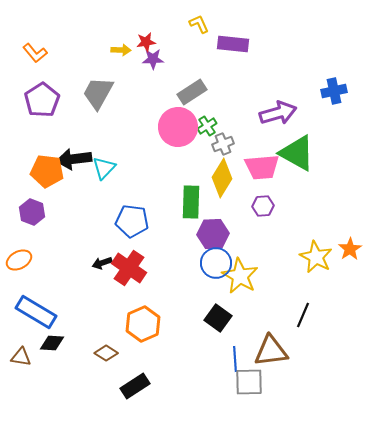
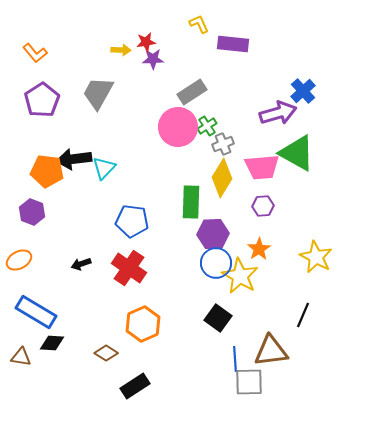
blue cross at (334, 91): moved 31 px left; rotated 30 degrees counterclockwise
orange star at (350, 249): moved 91 px left
black arrow at (102, 263): moved 21 px left, 1 px down
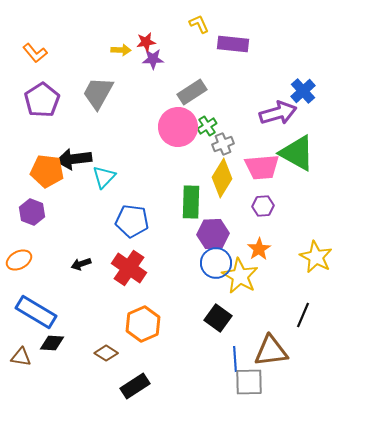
cyan triangle at (104, 168): moved 9 px down
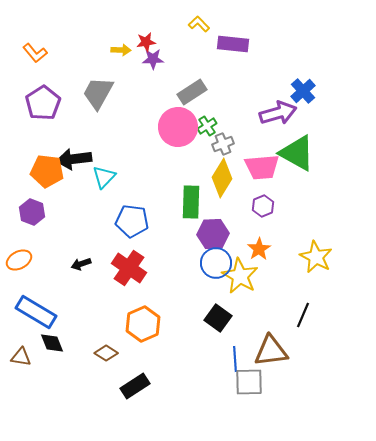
yellow L-shape at (199, 24): rotated 20 degrees counterclockwise
purple pentagon at (42, 100): moved 1 px right, 3 px down
purple hexagon at (263, 206): rotated 20 degrees counterclockwise
black diamond at (52, 343): rotated 65 degrees clockwise
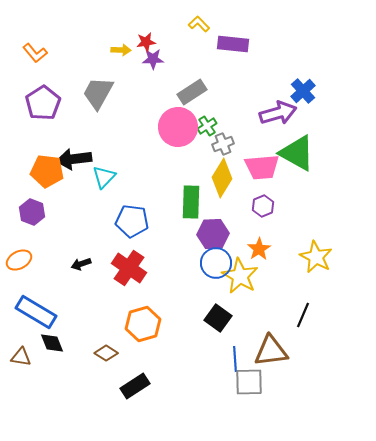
orange hexagon at (143, 324): rotated 8 degrees clockwise
